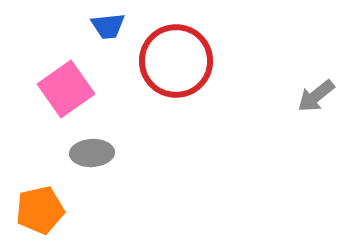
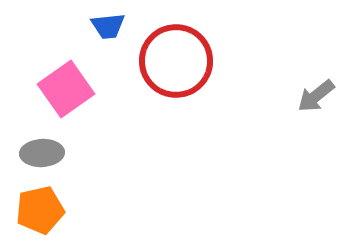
gray ellipse: moved 50 px left
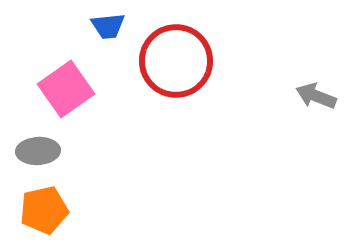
gray arrow: rotated 60 degrees clockwise
gray ellipse: moved 4 px left, 2 px up
orange pentagon: moved 4 px right
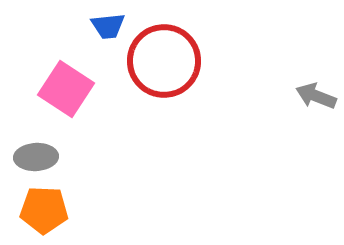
red circle: moved 12 px left
pink square: rotated 22 degrees counterclockwise
gray ellipse: moved 2 px left, 6 px down
orange pentagon: rotated 15 degrees clockwise
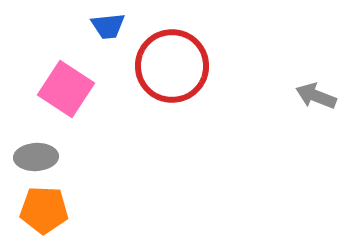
red circle: moved 8 px right, 5 px down
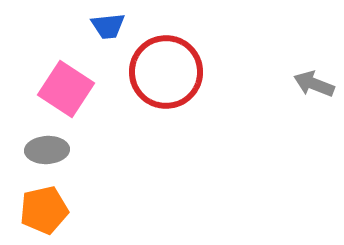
red circle: moved 6 px left, 6 px down
gray arrow: moved 2 px left, 12 px up
gray ellipse: moved 11 px right, 7 px up
orange pentagon: rotated 15 degrees counterclockwise
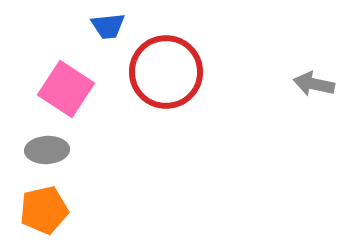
gray arrow: rotated 9 degrees counterclockwise
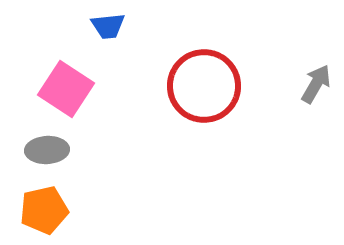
red circle: moved 38 px right, 14 px down
gray arrow: moved 2 px right; rotated 108 degrees clockwise
